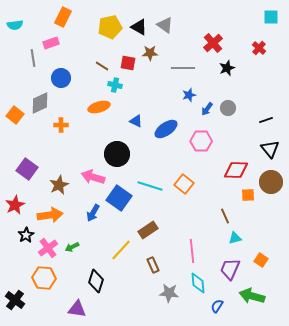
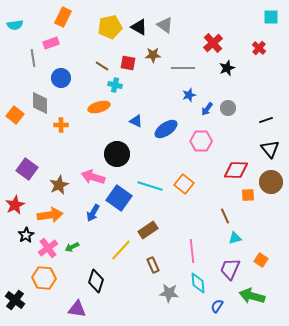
brown star at (150, 53): moved 3 px right, 2 px down
gray diamond at (40, 103): rotated 65 degrees counterclockwise
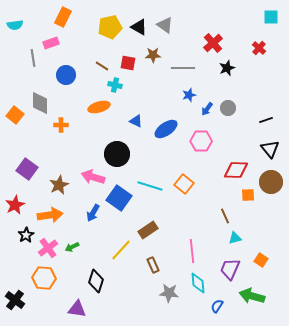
blue circle at (61, 78): moved 5 px right, 3 px up
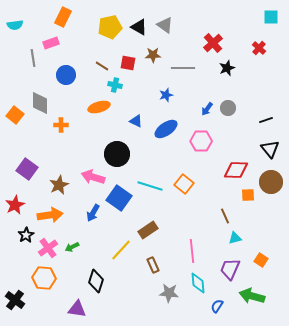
blue star at (189, 95): moved 23 px left
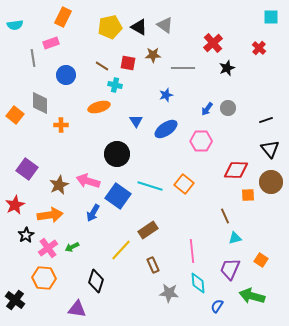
blue triangle at (136, 121): rotated 32 degrees clockwise
pink arrow at (93, 177): moved 5 px left, 4 px down
blue square at (119, 198): moved 1 px left, 2 px up
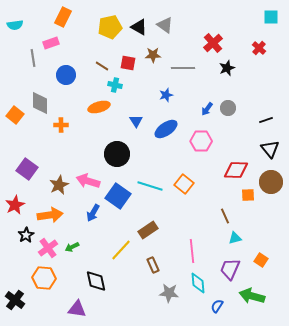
black diamond at (96, 281): rotated 30 degrees counterclockwise
